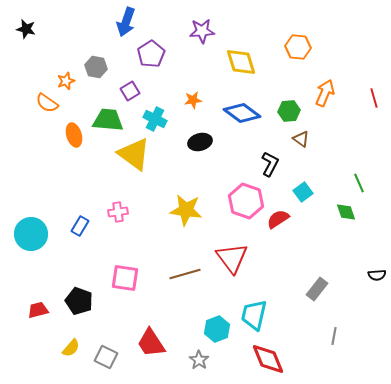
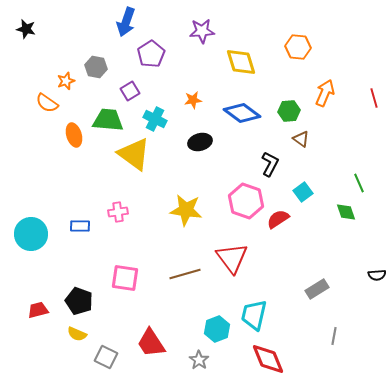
blue rectangle at (80, 226): rotated 60 degrees clockwise
gray rectangle at (317, 289): rotated 20 degrees clockwise
yellow semicircle at (71, 348): moved 6 px right, 14 px up; rotated 72 degrees clockwise
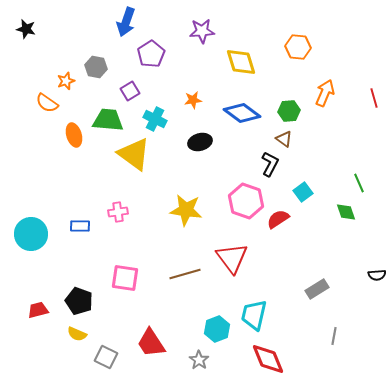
brown triangle at (301, 139): moved 17 px left
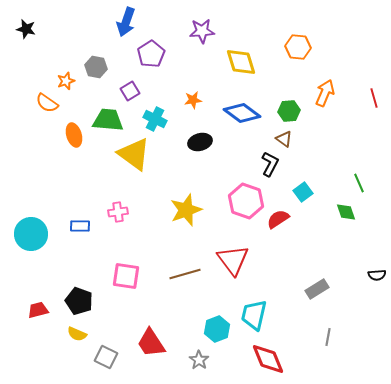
yellow star at (186, 210): rotated 28 degrees counterclockwise
red triangle at (232, 258): moved 1 px right, 2 px down
pink square at (125, 278): moved 1 px right, 2 px up
gray line at (334, 336): moved 6 px left, 1 px down
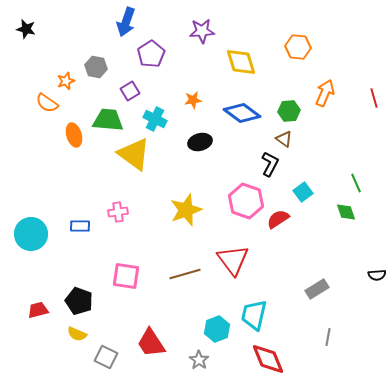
green line at (359, 183): moved 3 px left
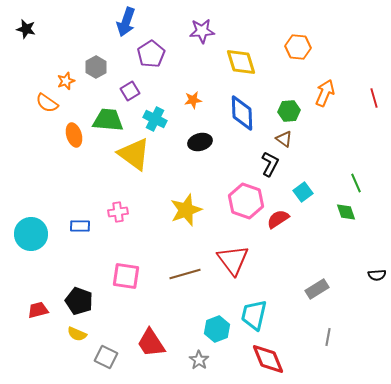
gray hexagon at (96, 67): rotated 20 degrees clockwise
blue diamond at (242, 113): rotated 51 degrees clockwise
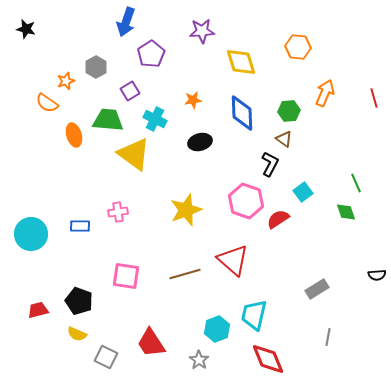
red triangle at (233, 260): rotated 12 degrees counterclockwise
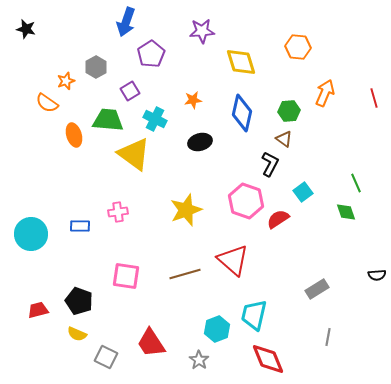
blue diamond at (242, 113): rotated 15 degrees clockwise
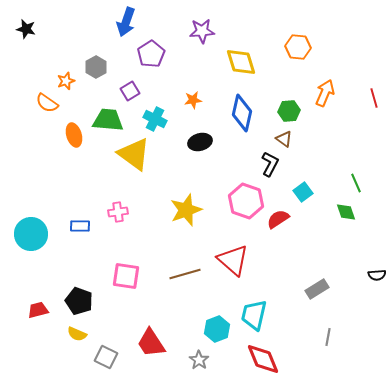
red diamond at (268, 359): moved 5 px left
